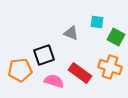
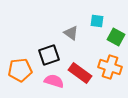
cyan square: moved 1 px up
gray triangle: rotated 14 degrees clockwise
black square: moved 5 px right
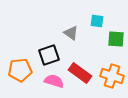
green square: moved 2 px down; rotated 24 degrees counterclockwise
orange cross: moved 2 px right, 9 px down
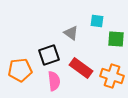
red rectangle: moved 1 px right, 5 px up
pink semicircle: rotated 66 degrees clockwise
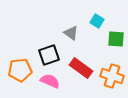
cyan square: rotated 24 degrees clockwise
pink semicircle: moved 4 px left; rotated 60 degrees counterclockwise
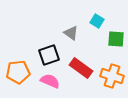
orange pentagon: moved 2 px left, 2 px down
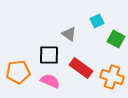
cyan square: rotated 32 degrees clockwise
gray triangle: moved 2 px left, 1 px down
green square: rotated 24 degrees clockwise
black square: rotated 20 degrees clockwise
orange cross: moved 1 px down
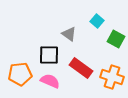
cyan square: rotated 24 degrees counterclockwise
orange pentagon: moved 2 px right, 2 px down
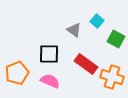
gray triangle: moved 5 px right, 4 px up
black square: moved 1 px up
red rectangle: moved 5 px right, 4 px up
orange pentagon: moved 3 px left, 1 px up; rotated 15 degrees counterclockwise
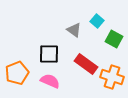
green square: moved 2 px left
